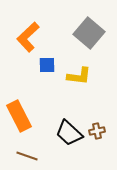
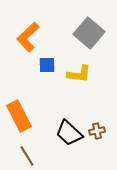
yellow L-shape: moved 2 px up
brown line: rotated 40 degrees clockwise
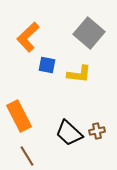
blue square: rotated 12 degrees clockwise
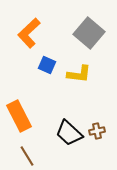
orange L-shape: moved 1 px right, 4 px up
blue square: rotated 12 degrees clockwise
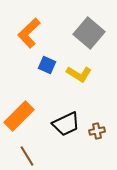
yellow L-shape: rotated 25 degrees clockwise
orange rectangle: rotated 72 degrees clockwise
black trapezoid: moved 3 px left, 9 px up; rotated 68 degrees counterclockwise
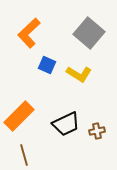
brown line: moved 3 px left, 1 px up; rotated 15 degrees clockwise
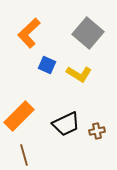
gray square: moved 1 px left
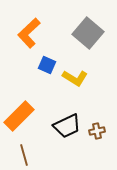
yellow L-shape: moved 4 px left, 4 px down
black trapezoid: moved 1 px right, 2 px down
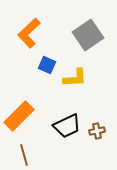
gray square: moved 2 px down; rotated 16 degrees clockwise
yellow L-shape: rotated 35 degrees counterclockwise
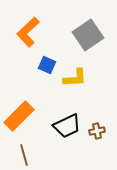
orange L-shape: moved 1 px left, 1 px up
